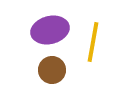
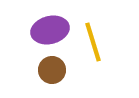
yellow line: rotated 27 degrees counterclockwise
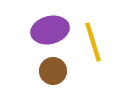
brown circle: moved 1 px right, 1 px down
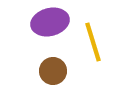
purple ellipse: moved 8 px up
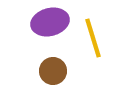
yellow line: moved 4 px up
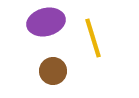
purple ellipse: moved 4 px left
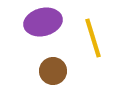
purple ellipse: moved 3 px left
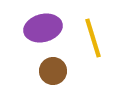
purple ellipse: moved 6 px down
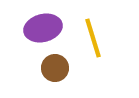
brown circle: moved 2 px right, 3 px up
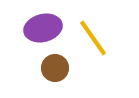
yellow line: rotated 18 degrees counterclockwise
